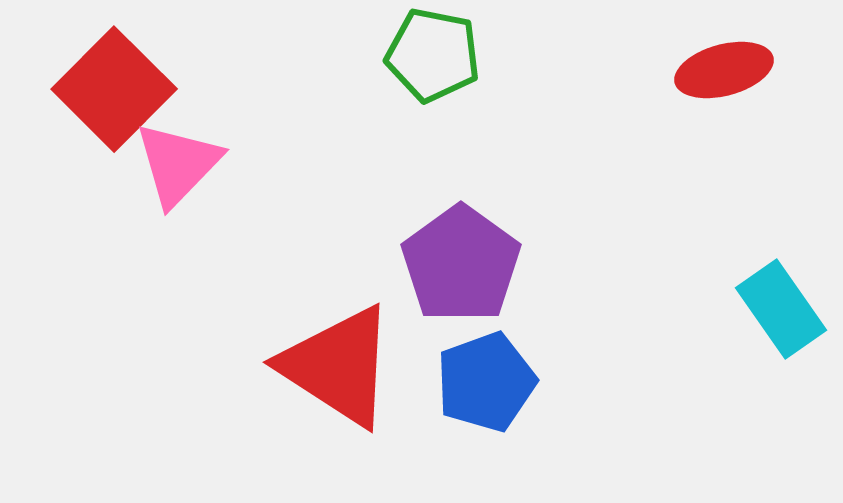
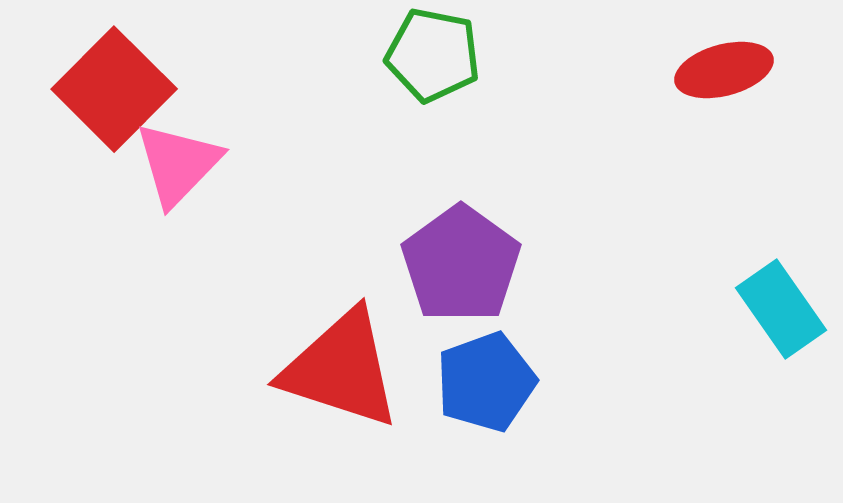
red triangle: moved 3 px right, 3 px down; rotated 15 degrees counterclockwise
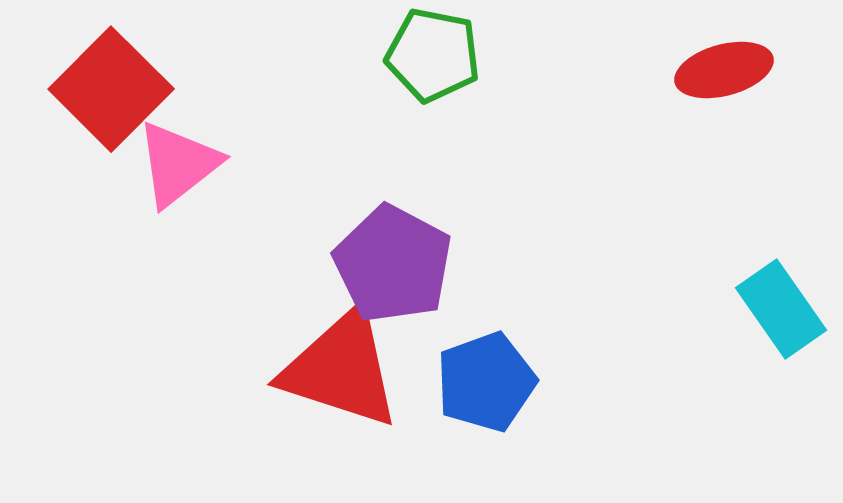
red square: moved 3 px left
pink triangle: rotated 8 degrees clockwise
purple pentagon: moved 68 px left; rotated 8 degrees counterclockwise
